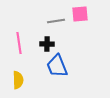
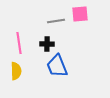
yellow semicircle: moved 2 px left, 9 px up
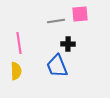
black cross: moved 21 px right
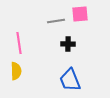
blue trapezoid: moved 13 px right, 14 px down
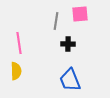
gray line: rotated 72 degrees counterclockwise
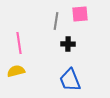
yellow semicircle: rotated 102 degrees counterclockwise
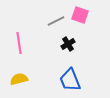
pink square: moved 1 px down; rotated 24 degrees clockwise
gray line: rotated 54 degrees clockwise
black cross: rotated 32 degrees counterclockwise
yellow semicircle: moved 3 px right, 8 px down
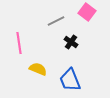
pink square: moved 7 px right, 3 px up; rotated 18 degrees clockwise
black cross: moved 3 px right, 2 px up; rotated 24 degrees counterclockwise
yellow semicircle: moved 19 px right, 10 px up; rotated 36 degrees clockwise
